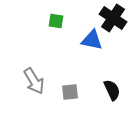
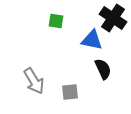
black semicircle: moved 9 px left, 21 px up
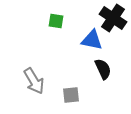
gray square: moved 1 px right, 3 px down
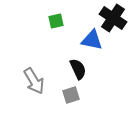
green square: rotated 21 degrees counterclockwise
black semicircle: moved 25 px left
gray square: rotated 12 degrees counterclockwise
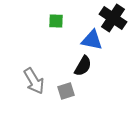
green square: rotated 14 degrees clockwise
black semicircle: moved 5 px right, 3 px up; rotated 55 degrees clockwise
gray square: moved 5 px left, 4 px up
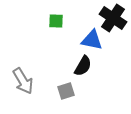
gray arrow: moved 11 px left
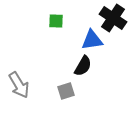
blue triangle: rotated 20 degrees counterclockwise
gray arrow: moved 4 px left, 4 px down
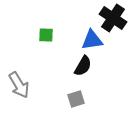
green square: moved 10 px left, 14 px down
gray square: moved 10 px right, 8 px down
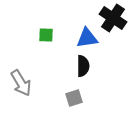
blue triangle: moved 5 px left, 2 px up
black semicircle: rotated 30 degrees counterclockwise
gray arrow: moved 2 px right, 2 px up
gray square: moved 2 px left, 1 px up
